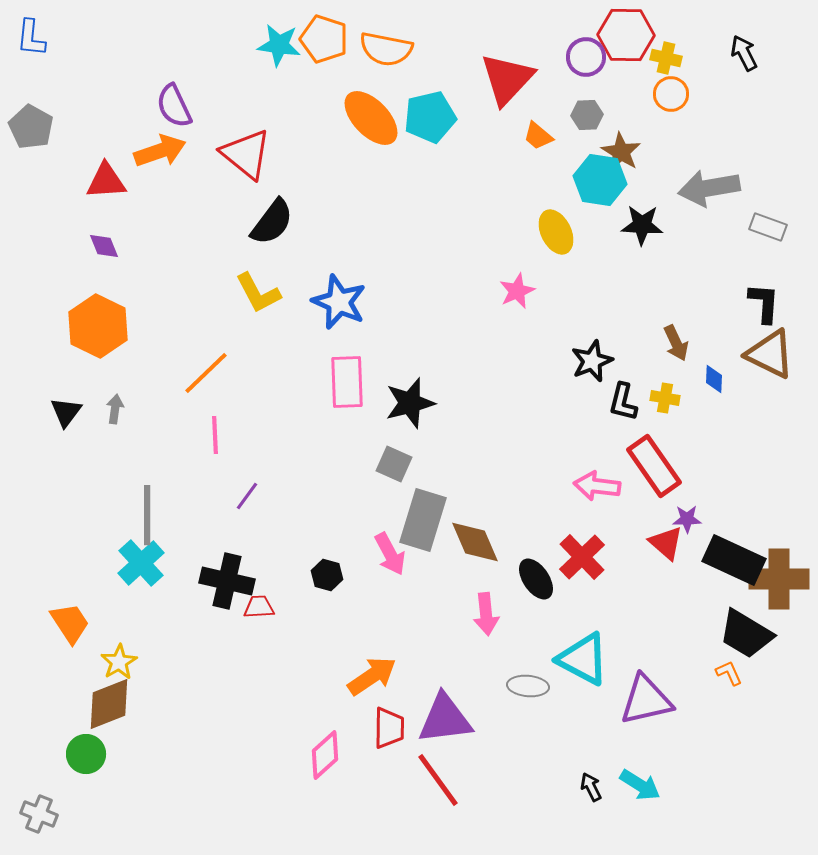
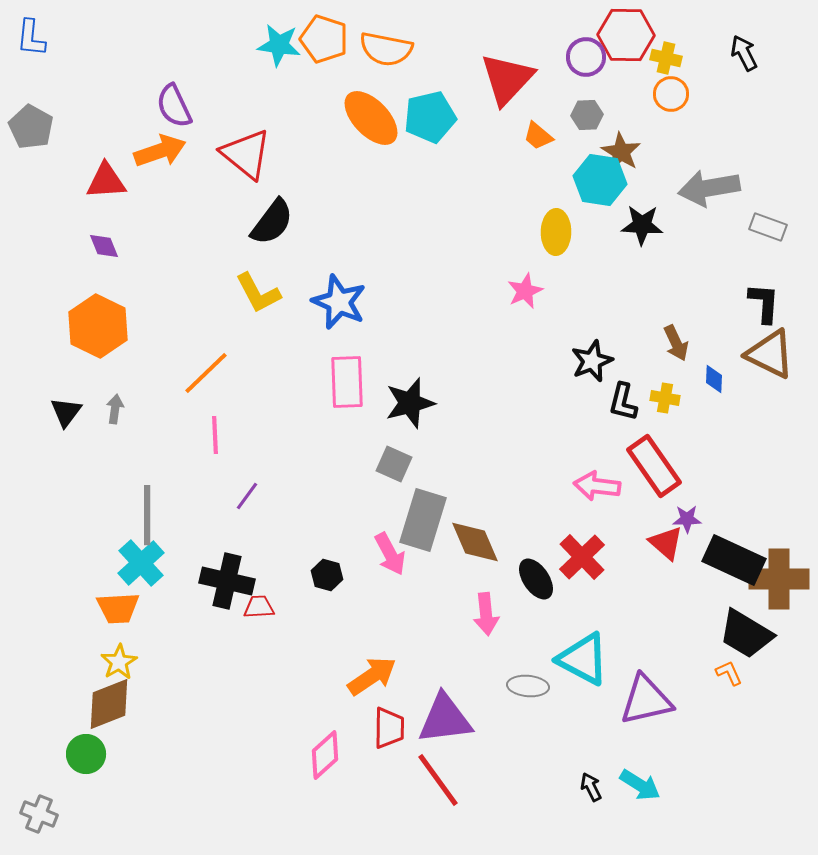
yellow ellipse at (556, 232): rotated 27 degrees clockwise
pink star at (517, 291): moved 8 px right
orange trapezoid at (70, 623): moved 48 px right, 15 px up; rotated 120 degrees clockwise
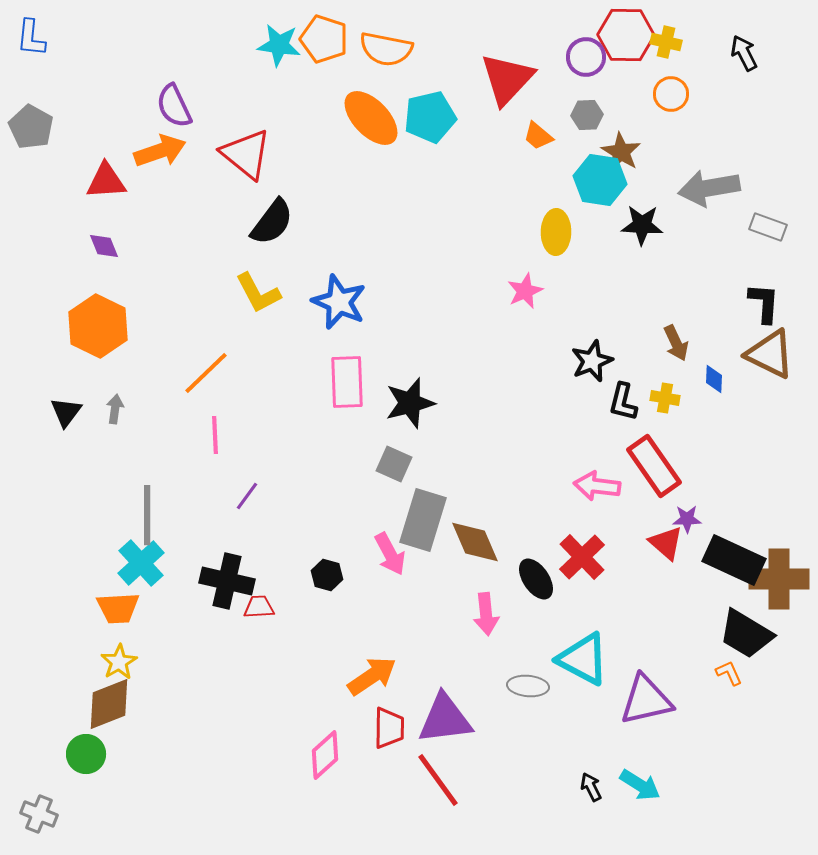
yellow cross at (666, 58): moved 16 px up
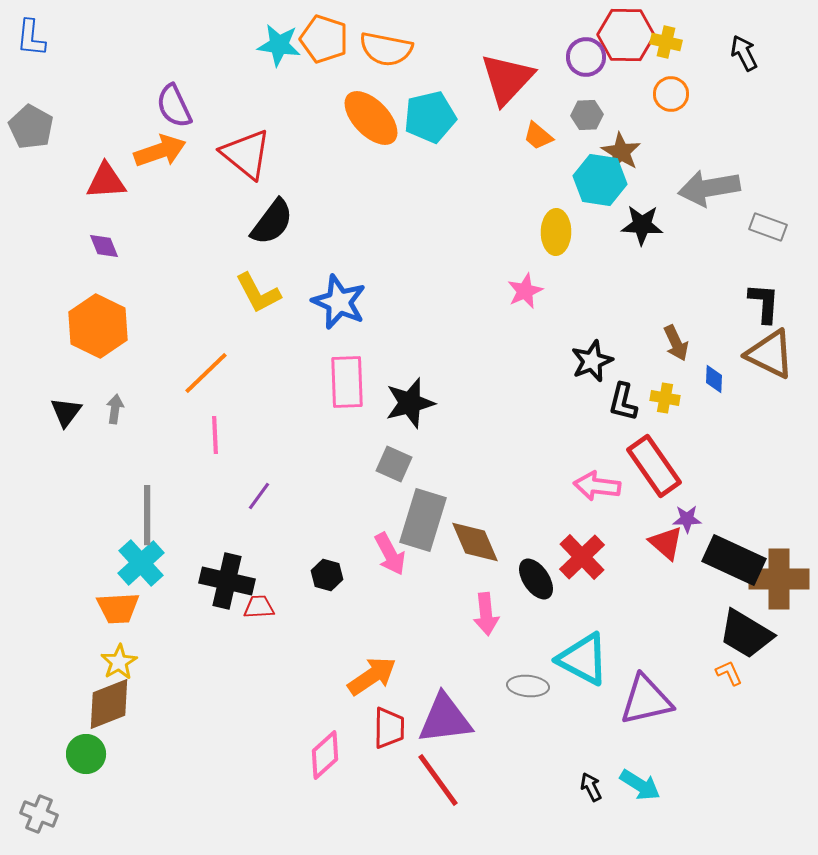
purple line at (247, 496): moved 12 px right
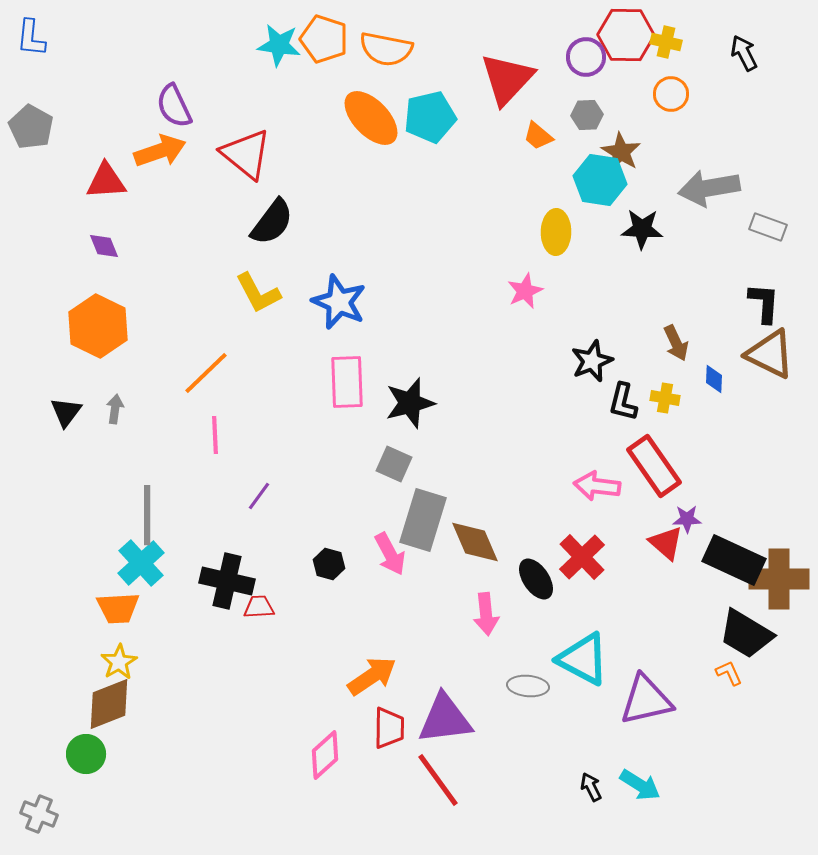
black star at (642, 225): moved 4 px down
black hexagon at (327, 575): moved 2 px right, 11 px up
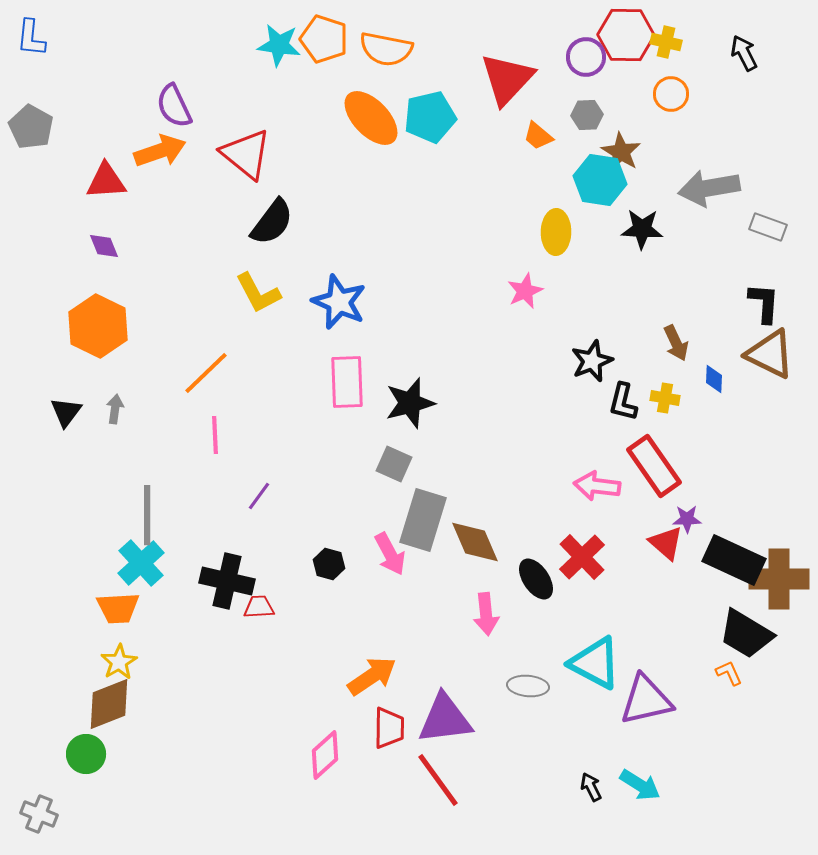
cyan triangle at (583, 659): moved 12 px right, 4 px down
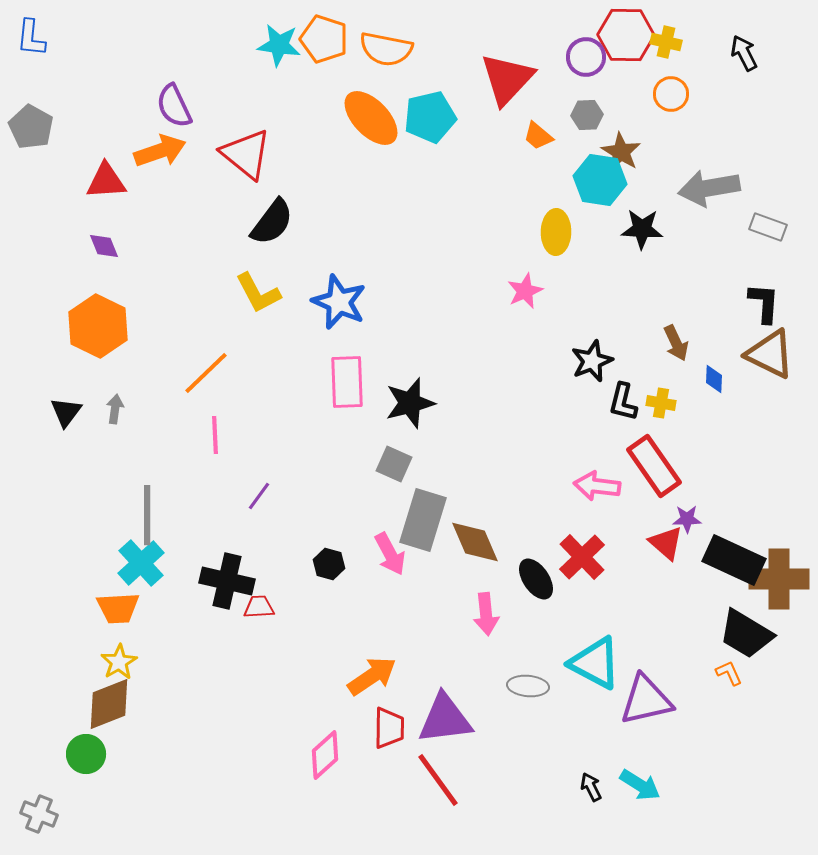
yellow cross at (665, 398): moved 4 px left, 5 px down
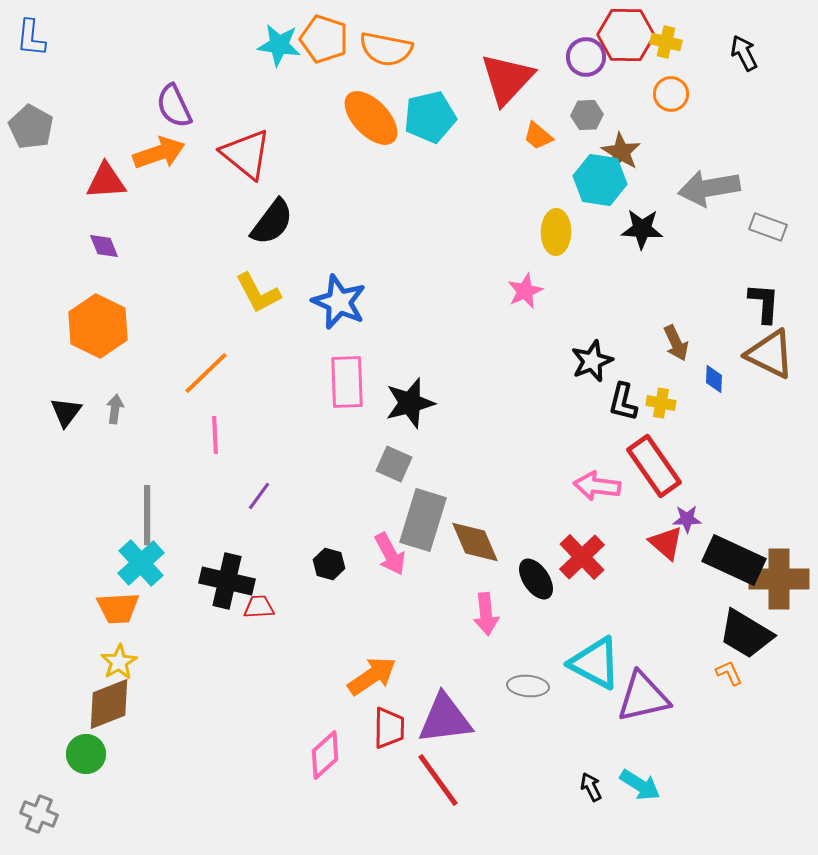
orange arrow at (160, 151): moved 1 px left, 2 px down
purple triangle at (646, 700): moved 3 px left, 3 px up
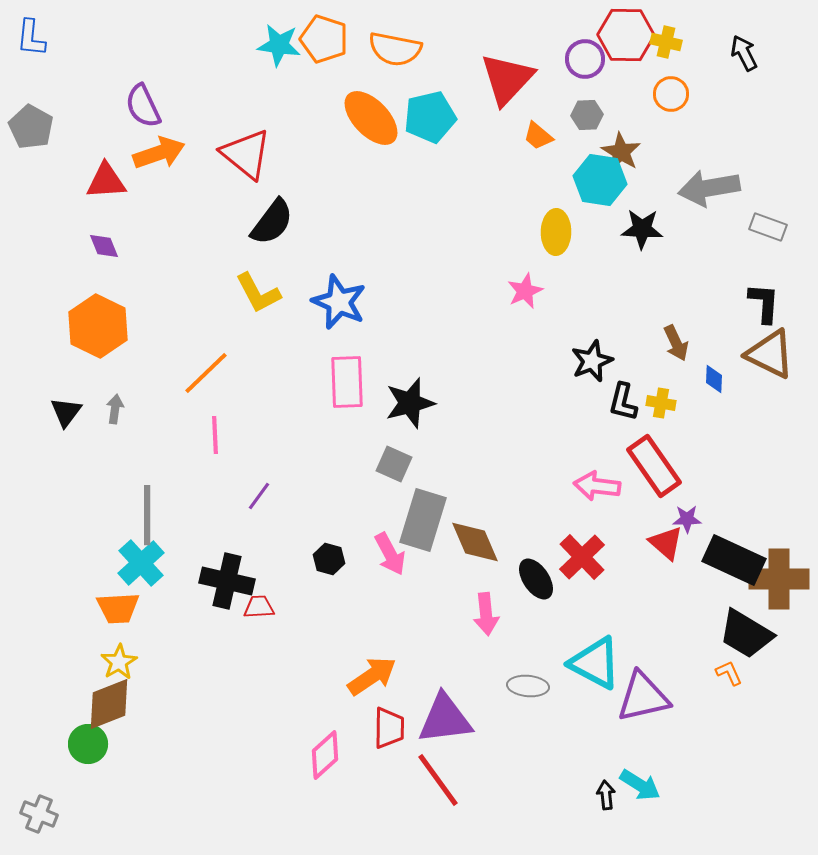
orange semicircle at (386, 49): moved 9 px right
purple circle at (586, 57): moved 1 px left, 2 px down
purple semicircle at (174, 106): moved 31 px left
black hexagon at (329, 564): moved 5 px up
green circle at (86, 754): moved 2 px right, 10 px up
black arrow at (591, 787): moved 15 px right, 8 px down; rotated 20 degrees clockwise
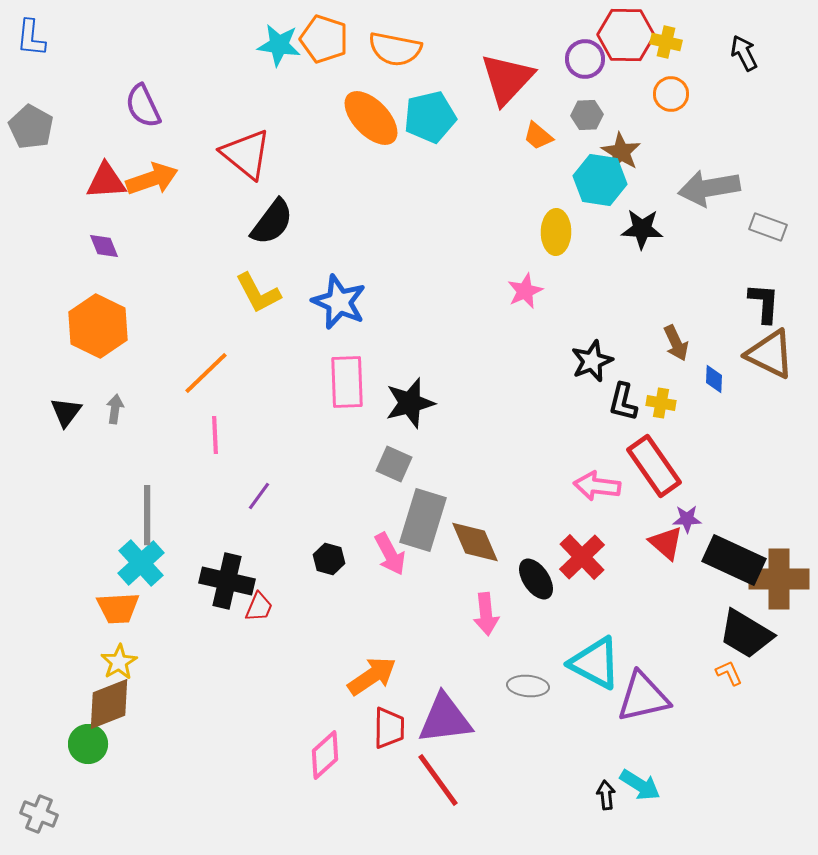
orange arrow at (159, 153): moved 7 px left, 26 px down
red trapezoid at (259, 607): rotated 116 degrees clockwise
